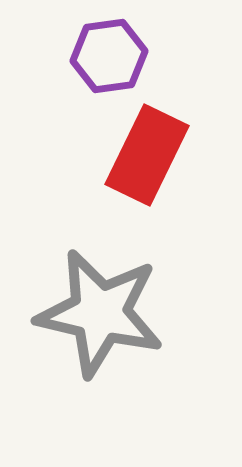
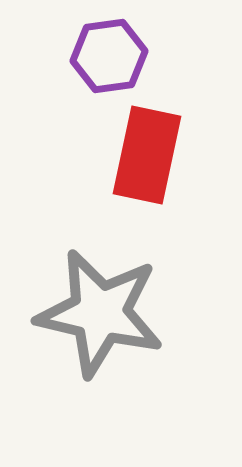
red rectangle: rotated 14 degrees counterclockwise
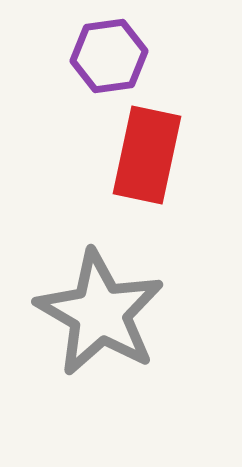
gray star: rotated 17 degrees clockwise
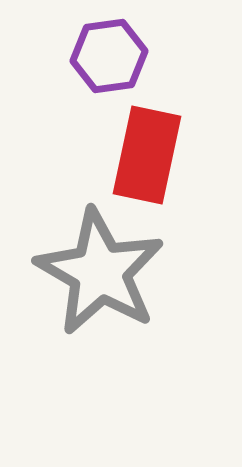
gray star: moved 41 px up
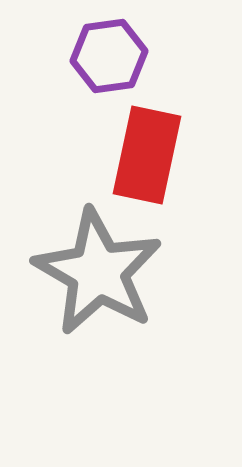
gray star: moved 2 px left
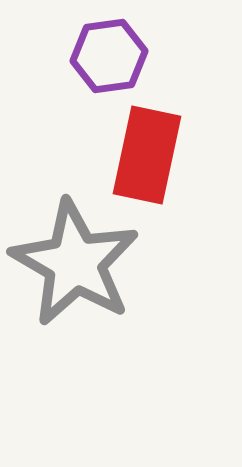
gray star: moved 23 px left, 9 px up
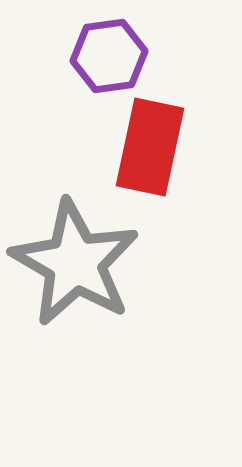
red rectangle: moved 3 px right, 8 px up
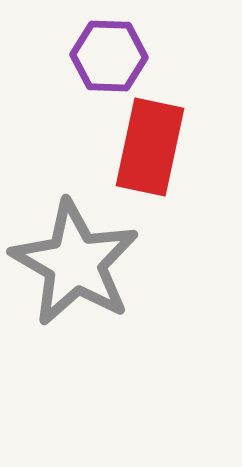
purple hexagon: rotated 10 degrees clockwise
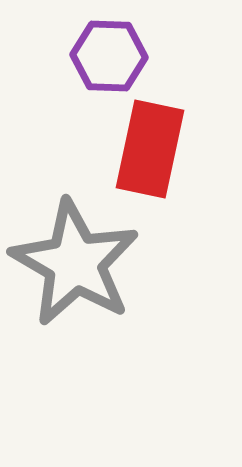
red rectangle: moved 2 px down
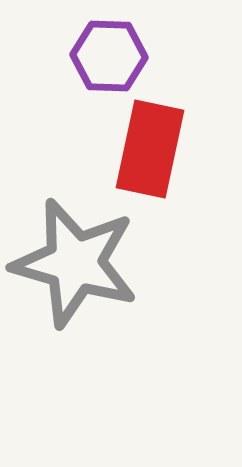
gray star: rotated 14 degrees counterclockwise
